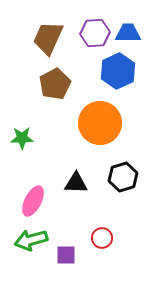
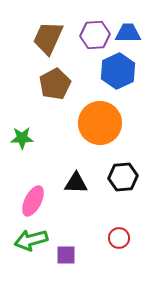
purple hexagon: moved 2 px down
black hexagon: rotated 12 degrees clockwise
red circle: moved 17 px right
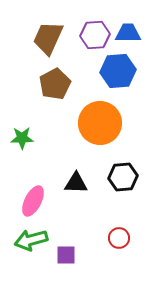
blue hexagon: rotated 20 degrees clockwise
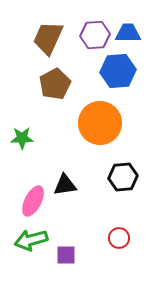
black triangle: moved 11 px left, 2 px down; rotated 10 degrees counterclockwise
